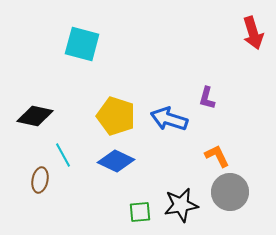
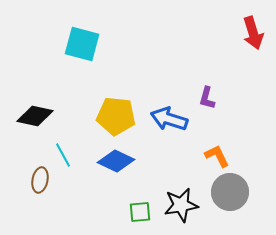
yellow pentagon: rotated 12 degrees counterclockwise
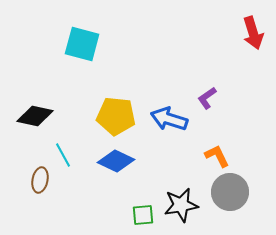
purple L-shape: rotated 40 degrees clockwise
green square: moved 3 px right, 3 px down
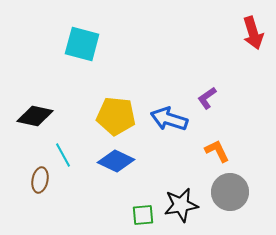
orange L-shape: moved 5 px up
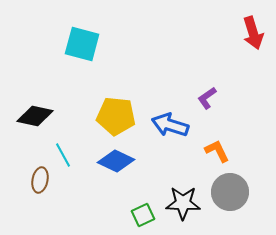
blue arrow: moved 1 px right, 6 px down
black star: moved 2 px right, 2 px up; rotated 12 degrees clockwise
green square: rotated 20 degrees counterclockwise
